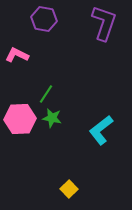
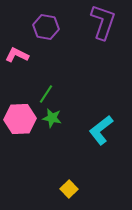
purple hexagon: moved 2 px right, 8 px down
purple L-shape: moved 1 px left, 1 px up
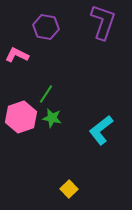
pink hexagon: moved 1 px right, 2 px up; rotated 16 degrees counterclockwise
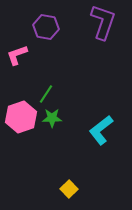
pink L-shape: rotated 45 degrees counterclockwise
green star: rotated 12 degrees counterclockwise
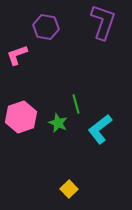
green line: moved 30 px right, 10 px down; rotated 48 degrees counterclockwise
green star: moved 6 px right, 5 px down; rotated 24 degrees clockwise
cyan L-shape: moved 1 px left, 1 px up
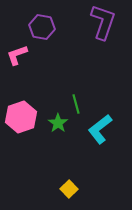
purple hexagon: moved 4 px left
green star: rotated 12 degrees clockwise
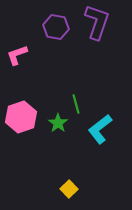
purple L-shape: moved 6 px left
purple hexagon: moved 14 px right
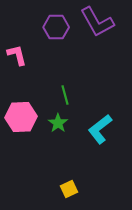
purple L-shape: rotated 132 degrees clockwise
purple hexagon: rotated 10 degrees counterclockwise
pink L-shape: rotated 95 degrees clockwise
green line: moved 11 px left, 9 px up
pink hexagon: rotated 16 degrees clockwise
yellow square: rotated 18 degrees clockwise
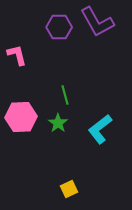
purple hexagon: moved 3 px right
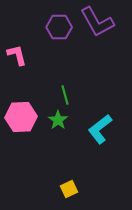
green star: moved 3 px up
